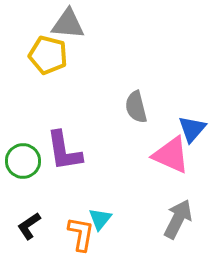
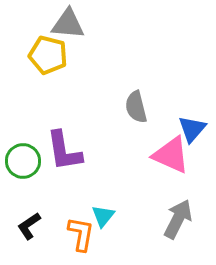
cyan triangle: moved 3 px right, 3 px up
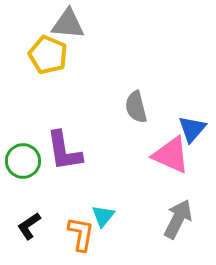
yellow pentagon: rotated 9 degrees clockwise
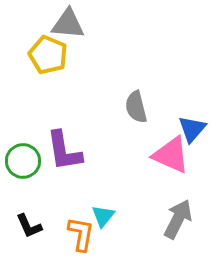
black L-shape: rotated 80 degrees counterclockwise
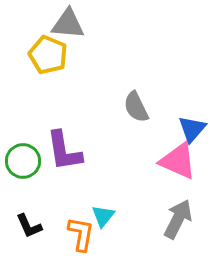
gray semicircle: rotated 12 degrees counterclockwise
pink triangle: moved 7 px right, 6 px down
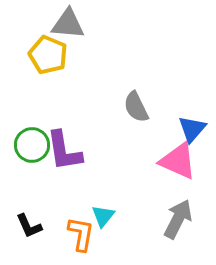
green circle: moved 9 px right, 16 px up
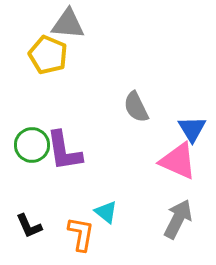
blue triangle: rotated 12 degrees counterclockwise
cyan triangle: moved 3 px right, 4 px up; rotated 30 degrees counterclockwise
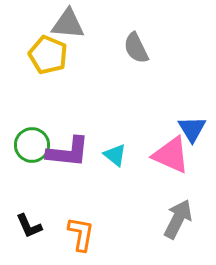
gray semicircle: moved 59 px up
purple L-shape: moved 4 px right, 1 px down; rotated 75 degrees counterclockwise
pink triangle: moved 7 px left, 6 px up
cyan triangle: moved 9 px right, 57 px up
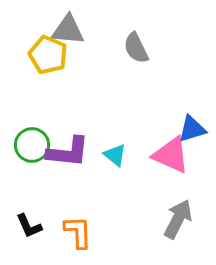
gray triangle: moved 6 px down
blue triangle: rotated 44 degrees clockwise
orange L-shape: moved 3 px left, 2 px up; rotated 12 degrees counterclockwise
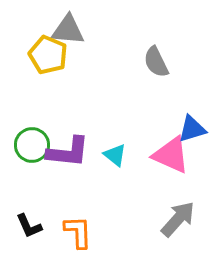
gray semicircle: moved 20 px right, 14 px down
gray arrow: rotated 15 degrees clockwise
